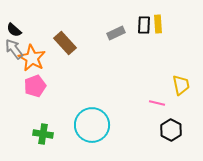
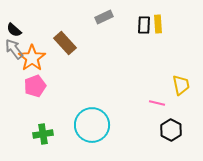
gray rectangle: moved 12 px left, 16 px up
orange star: rotated 8 degrees clockwise
green cross: rotated 18 degrees counterclockwise
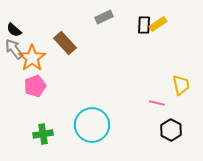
yellow rectangle: rotated 60 degrees clockwise
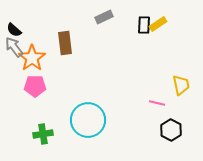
brown rectangle: rotated 35 degrees clockwise
gray arrow: moved 2 px up
pink pentagon: rotated 20 degrees clockwise
cyan circle: moved 4 px left, 5 px up
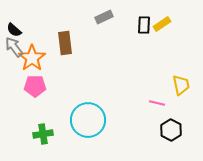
yellow rectangle: moved 4 px right
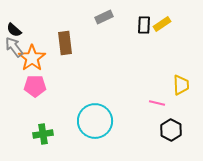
yellow trapezoid: rotated 10 degrees clockwise
cyan circle: moved 7 px right, 1 px down
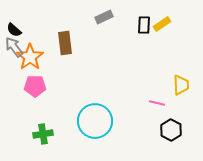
orange star: moved 2 px left, 1 px up
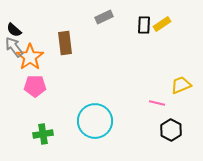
yellow trapezoid: rotated 110 degrees counterclockwise
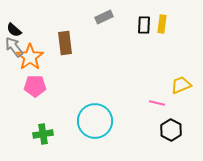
yellow rectangle: rotated 48 degrees counterclockwise
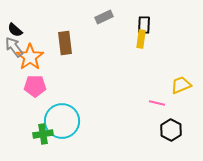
yellow rectangle: moved 21 px left, 15 px down
black semicircle: moved 1 px right
cyan circle: moved 33 px left
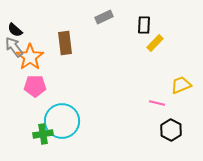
yellow rectangle: moved 14 px right, 4 px down; rotated 36 degrees clockwise
